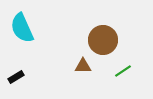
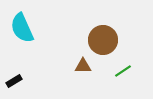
black rectangle: moved 2 px left, 4 px down
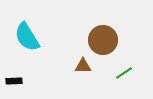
cyan semicircle: moved 5 px right, 9 px down; rotated 8 degrees counterclockwise
green line: moved 1 px right, 2 px down
black rectangle: rotated 28 degrees clockwise
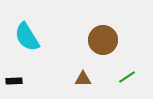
brown triangle: moved 13 px down
green line: moved 3 px right, 4 px down
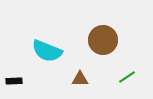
cyan semicircle: moved 20 px right, 14 px down; rotated 36 degrees counterclockwise
brown triangle: moved 3 px left
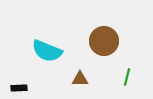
brown circle: moved 1 px right, 1 px down
green line: rotated 42 degrees counterclockwise
black rectangle: moved 5 px right, 7 px down
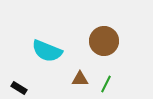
green line: moved 21 px left, 7 px down; rotated 12 degrees clockwise
black rectangle: rotated 35 degrees clockwise
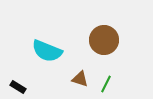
brown circle: moved 1 px up
brown triangle: rotated 18 degrees clockwise
black rectangle: moved 1 px left, 1 px up
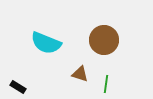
cyan semicircle: moved 1 px left, 8 px up
brown triangle: moved 5 px up
green line: rotated 18 degrees counterclockwise
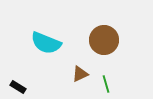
brown triangle: rotated 42 degrees counterclockwise
green line: rotated 24 degrees counterclockwise
